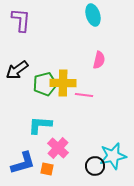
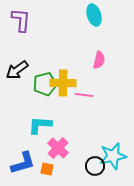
cyan ellipse: moved 1 px right
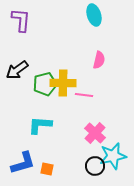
pink cross: moved 37 px right, 15 px up
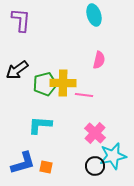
orange square: moved 1 px left, 2 px up
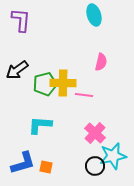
pink semicircle: moved 2 px right, 2 px down
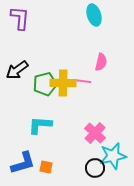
purple L-shape: moved 1 px left, 2 px up
pink line: moved 2 px left, 14 px up
black circle: moved 2 px down
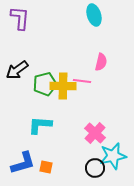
yellow cross: moved 3 px down
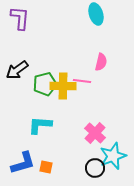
cyan ellipse: moved 2 px right, 1 px up
cyan star: rotated 8 degrees counterclockwise
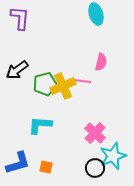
yellow cross: rotated 25 degrees counterclockwise
blue L-shape: moved 5 px left
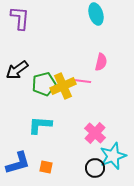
green pentagon: moved 1 px left
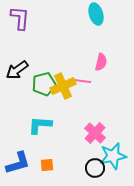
cyan star: rotated 8 degrees clockwise
orange square: moved 1 px right, 2 px up; rotated 16 degrees counterclockwise
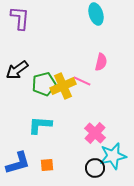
pink line: rotated 18 degrees clockwise
